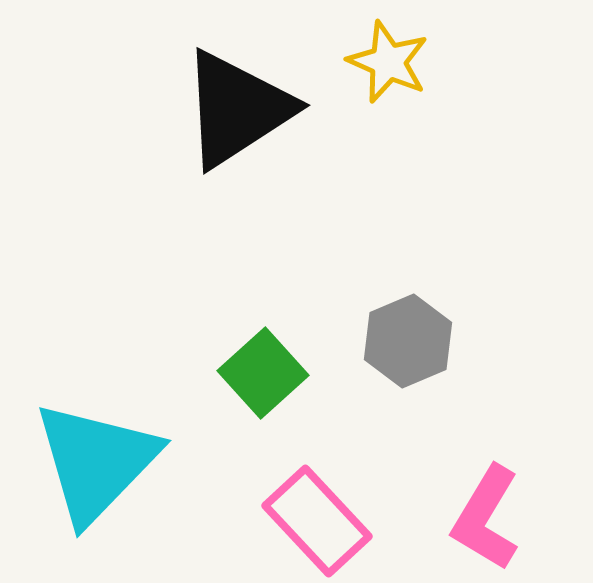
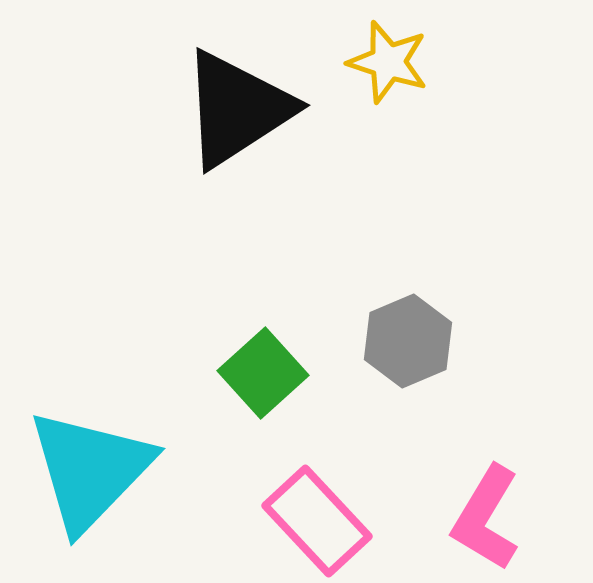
yellow star: rotated 6 degrees counterclockwise
cyan triangle: moved 6 px left, 8 px down
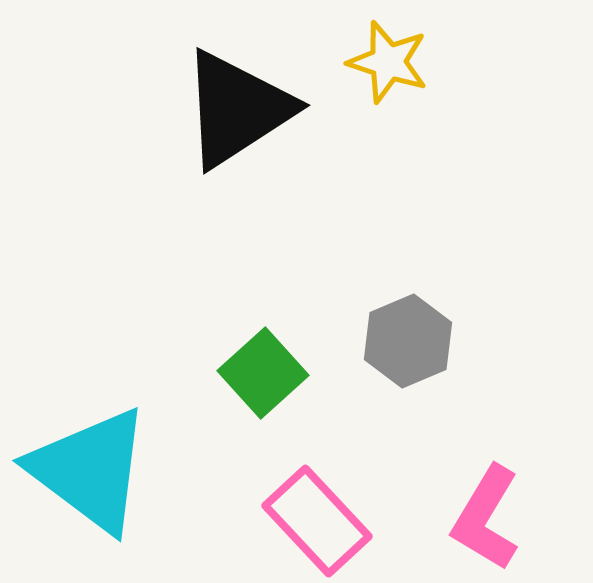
cyan triangle: rotated 37 degrees counterclockwise
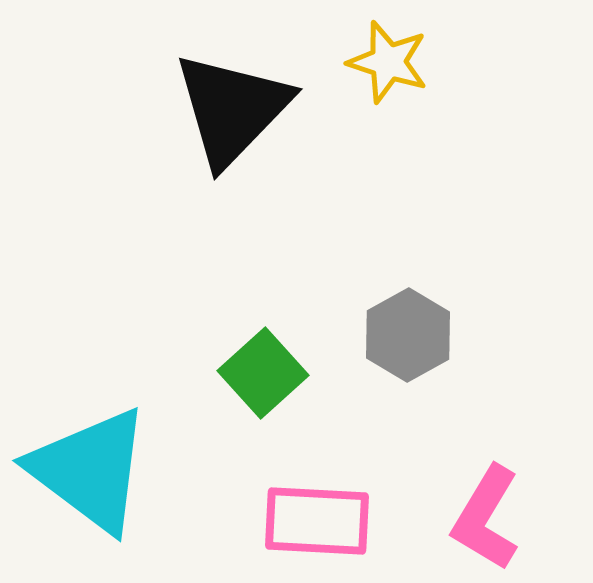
black triangle: moved 5 px left; rotated 13 degrees counterclockwise
gray hexagon: moved 6 px up; rotated 6 degrees counterclockwise
pink rectangle: rotated 44 degrees counterclockwise
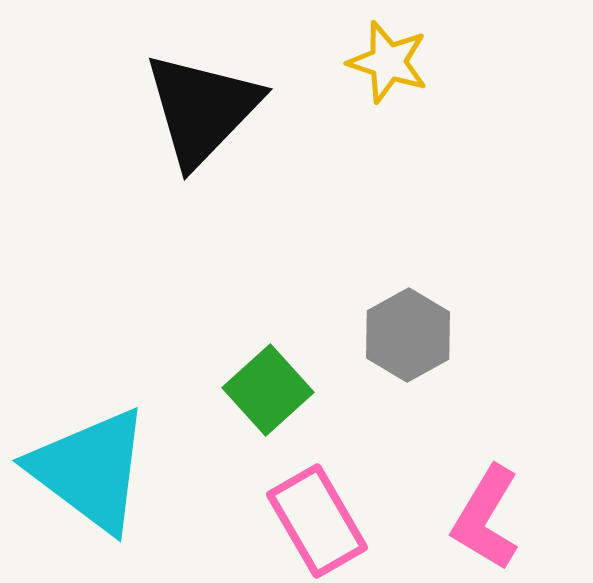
black triangle: moved 30 px left
green square: moved 5 px right, 17 px down
pink rectangle: rotated 57 degrees clockwise
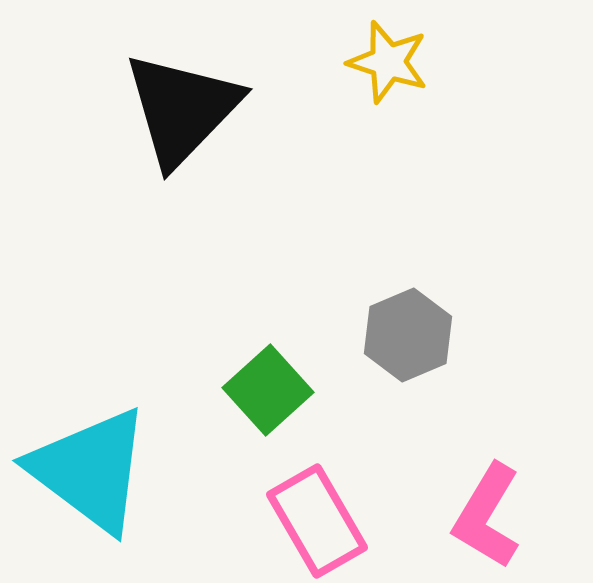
black triangle: moved 20 px left
gray hexagon: rotated 6 degrees clockwise
pink L-shape: moved 1 px right, 2 px up
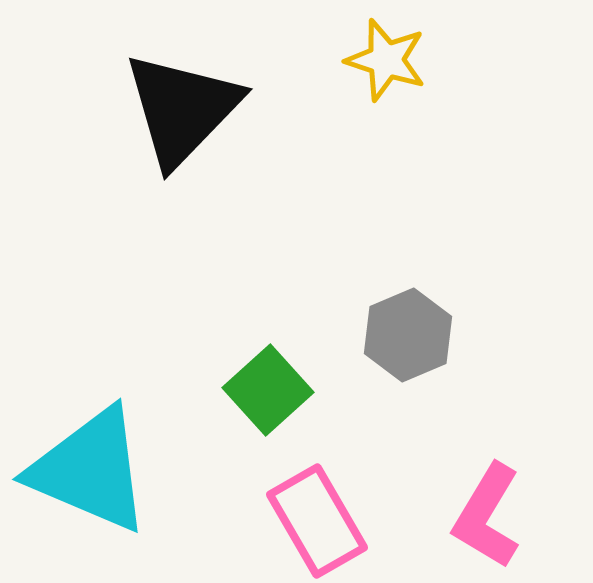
yellow star: moved 2 px left, 2 px up
cyan triangle: rotated 14 degrees counterclockwise
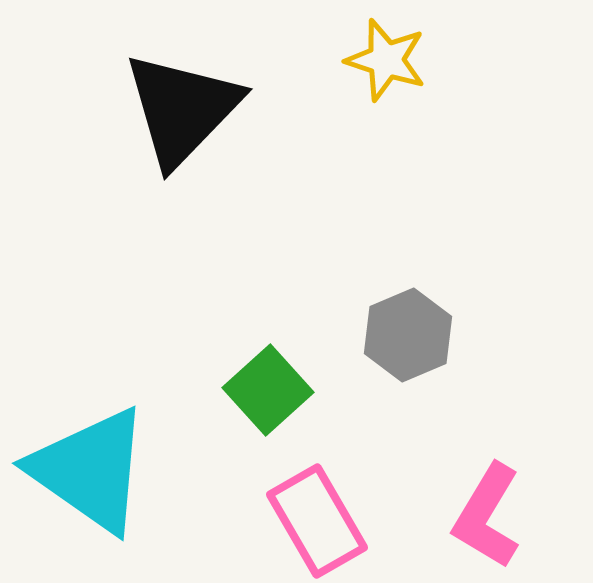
cyan triangle: rotated 12 degrees clockwise
